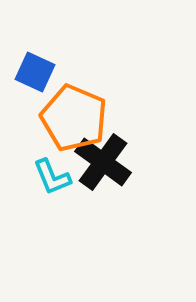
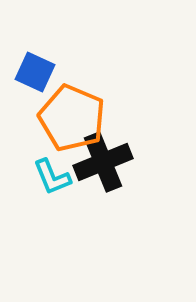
orange pentagon: moved 2 px left
black cross: rotated 32 degrees clockwise
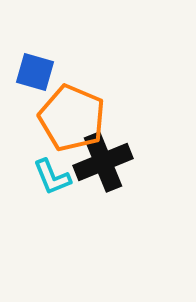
blue square: rotated 9 degrees counterclockwise
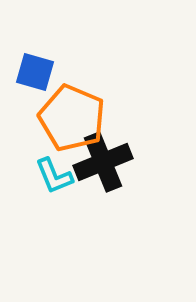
cyan L-shape: moved 2 px right, 1 px up
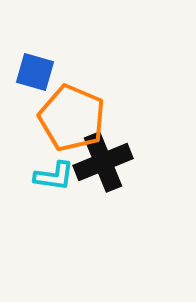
cyan L-shape: rotated 60 degrees counterclockwise
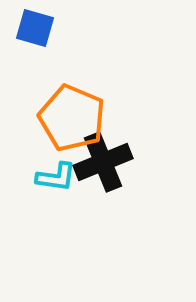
blue square: moved 44 px up
cyan L-shape: moved 2 px right, 1 px down
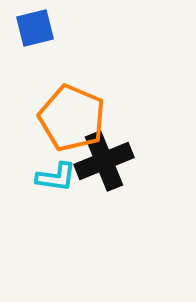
blue square: rotated 30 degrees counterclockwise
black cross: moved 1 px right, 1 px up
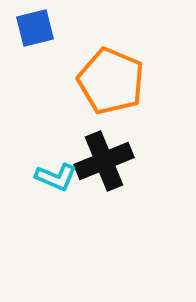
orange pentagon: moved 39 px right, 37 px up
cyan L-shape: rotated 15 degrees clockwise
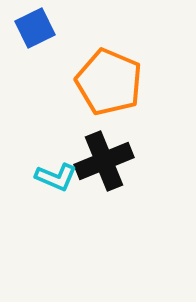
blue square: rotated 12 degrees counterclockwise
orange pentagon: moved 2 px left, 1 px down
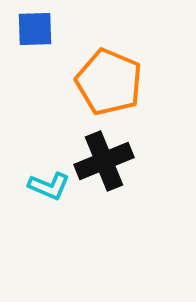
blue square: moved 1 px down; rotated 24 degrees clockwise
cyan L-shape: moved 7 px left, 9 px down
